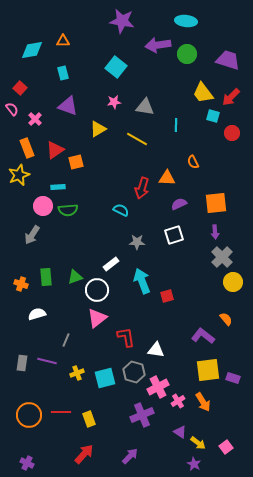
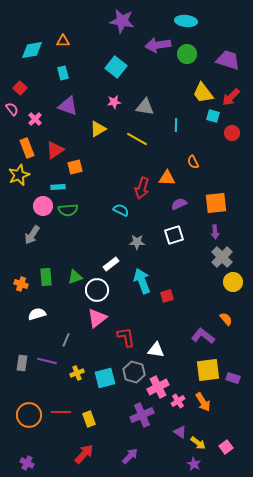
orange square at (76, 162): moved 1 px left, 5 px down
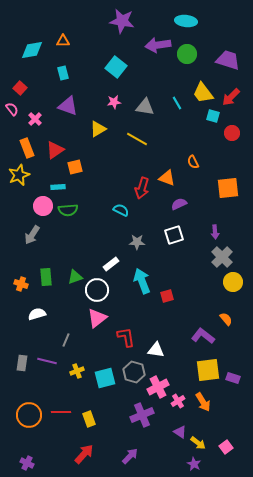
cyan line at (176, 125): moved 1 px right, 22 px up; rotated 32 degrees counterclockwise
orange triangle at (167, 178): rotated 18 degrees clockwise
orange square at (216, 203): moved 12 px right, 15 px up
yellow cross at (77, 373): moved 2 px up
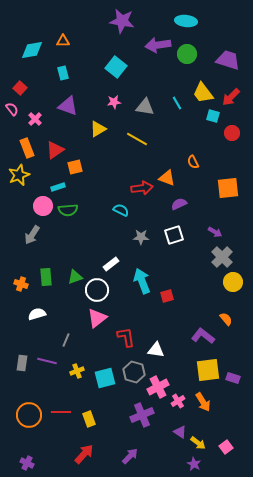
cyan rectangle at (58, 187): rotated 16 degrees counterclockwise
red arrow at (142, 188): rotated 115 degrees counterclockwise
purple arrow at (215, 232): rotated 56 degrees counterclockwise
gray star at (137, 242): moved 4 px right, 5 px up
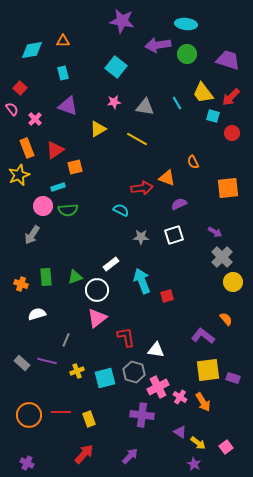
cyan ellipse at (186, 21): moved 3 px down
gray rectangle at (22, 363): rotated 56 degrees counterclockwise
pink cross at (178, 401): moved 2 px right, 4 px up; rotated 24 degrees counterclockwise
purple cross at (142, 415): rotated 30 degrees clockwise
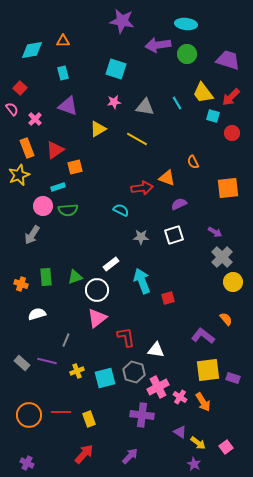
cyan square at (116, 67): moved 2 px down; rotated 20 degrees counterclockwise
red square at (167, 296): moved 1 px right, 2 px down
